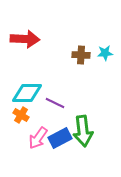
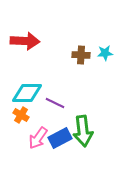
red arrow: moved 2 px down
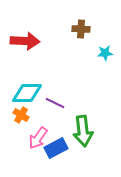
brown cross: moved 26 px up
blue rectangle: moved 4 px left, 10 px down
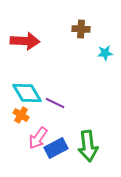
cyan diamond: rotated 60 degrees clockwise
green arrow: moved 5 px right, 15 px down
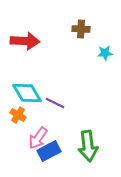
orange cross: moved 3 px left
blue rectangle: moved 7 px left, 3 px down
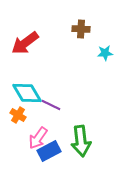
red arrow: moved 2 px down; rotated 140 degrees clockwise
purple line: moved 4 px left, 2 px down
green arrow: moved 7 px left, 5 px up
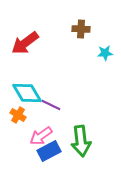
pink arrow: moved 3 px right, 2 px up; rotated 20 degrees clockwise
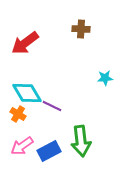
cyan star: moved 25 px down
purple line: moved 1 px right, 1 px down
orange cross: moved 1 px up
pink arrow: moved 19 px left, 10 px down
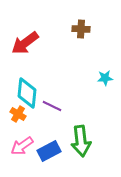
cyan diamond: rotated 36 degrees clockwise
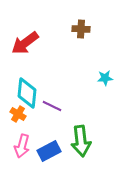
pink arrow: rotated 40 degrees counterclockwise
